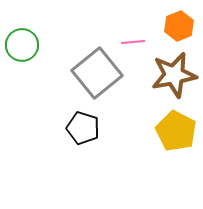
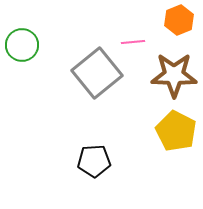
orange hexagon: moved 6 px up
brown star: rotated 12 degrees clockwise
black pentagon: moved 11 px right, 33 px down; rotated 20 degrees counterclockwise
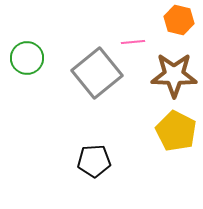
orange hexagon: rotated 24 degrees counterclockwise
green circle: moved 5 px right, 13 px down
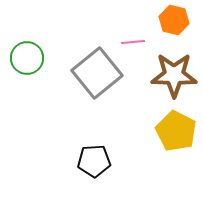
orange hexagon: moved 5 px left
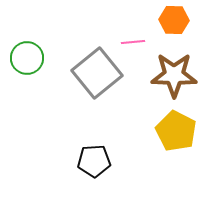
orange hexagon: rotated 12 degrees counterclockwise
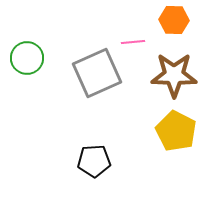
gray square: rotated 15 degrees clockwise
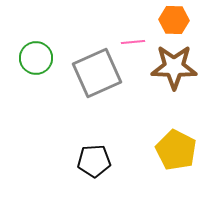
green circle: moved 9 px right
brown star: moved 8 px up
yellow pentagon: moved 19 px down
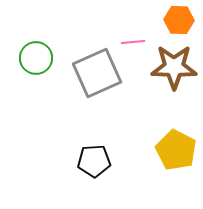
orange hexagon: moved 5 px right
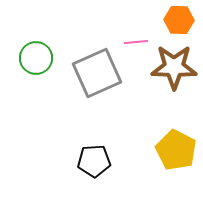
pink line: moved 3 px right
